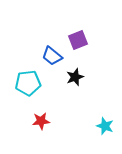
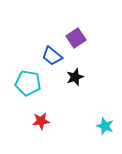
purple square: moved 2 px left, 2 px up; rotated 12 degrees counterclockwise
cyan pentagon: rotated 15 degrees clockwise
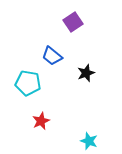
purple square: moved 3 px left, 16 px up
black star: moved 11 px right, 4 px up
red star: rotated 18 degrees counterclockwise
cyan star: moved 16 px left, 15 px down
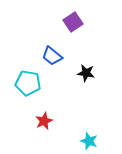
black star: rotated 30 degrees clockwise
red star: moved 3 px right
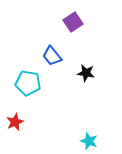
blue trapezoid: rotated 10 degrees clockwise
red star: moved 29 px left, 1 px down
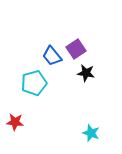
purple square: moved 3 px right, 27 px down
cyan pentagon: moved 6 px right; rotated 25 degrees counterclockwise
red star: rotated 30 degrees clockwise
cyan star: moved 2 px right, 8 px up
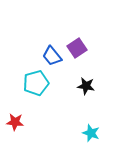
purple square: moved 1 px right, 1 px up
black star: moved 13 px down
cyan pentagon: moved 2 px right
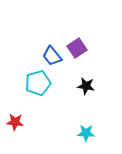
cyan pentagon: moved 2 px right
cyan star: moved 5 px left; rotated 18 degrees counterclockwise
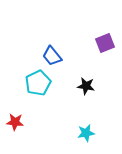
purple square: moved 28 px right, 5 px up; rotated 12 degrees clockwise
cyan pentagon: rotated 10 degrees counterclockwise
cyan star: rotated 12 degrees counterclockwise
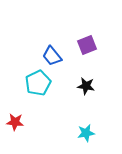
purple square: moved 18 px left, 2 px down
